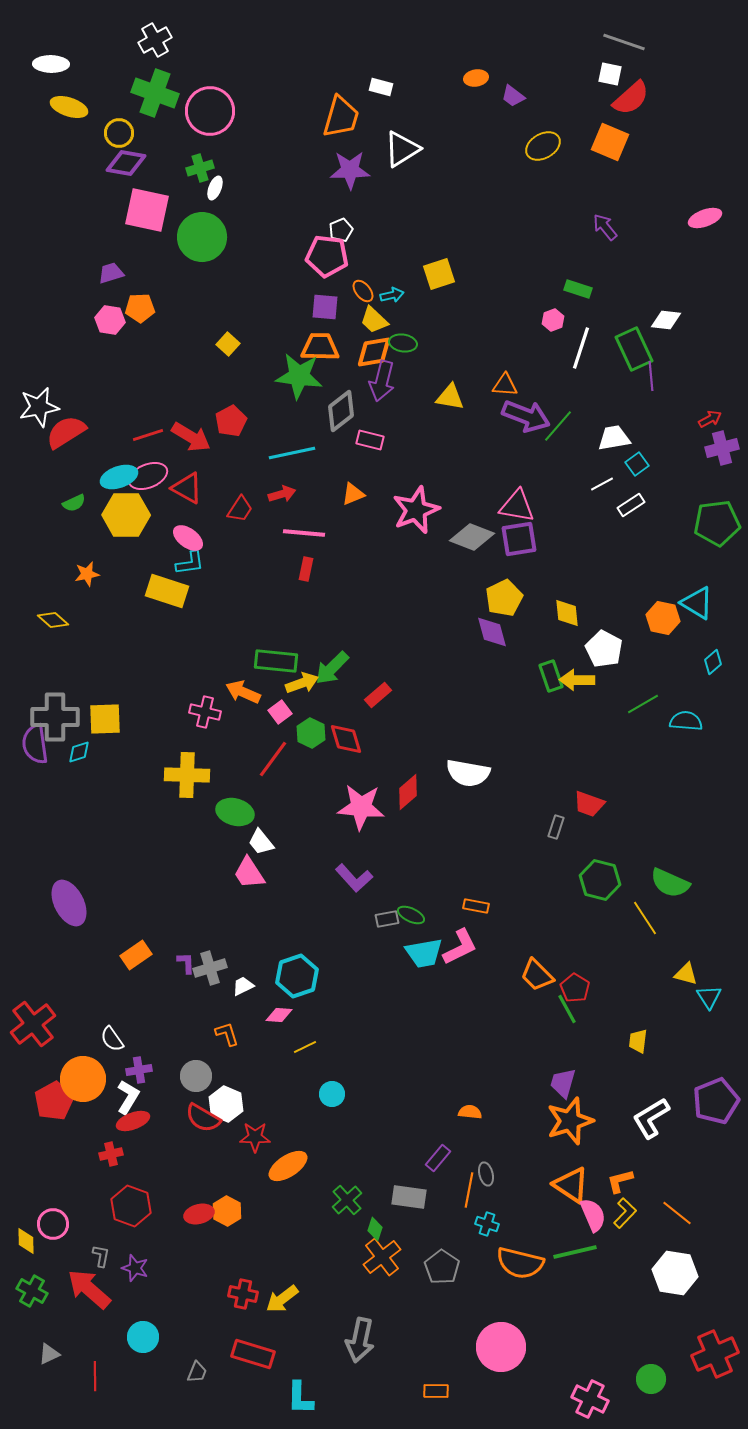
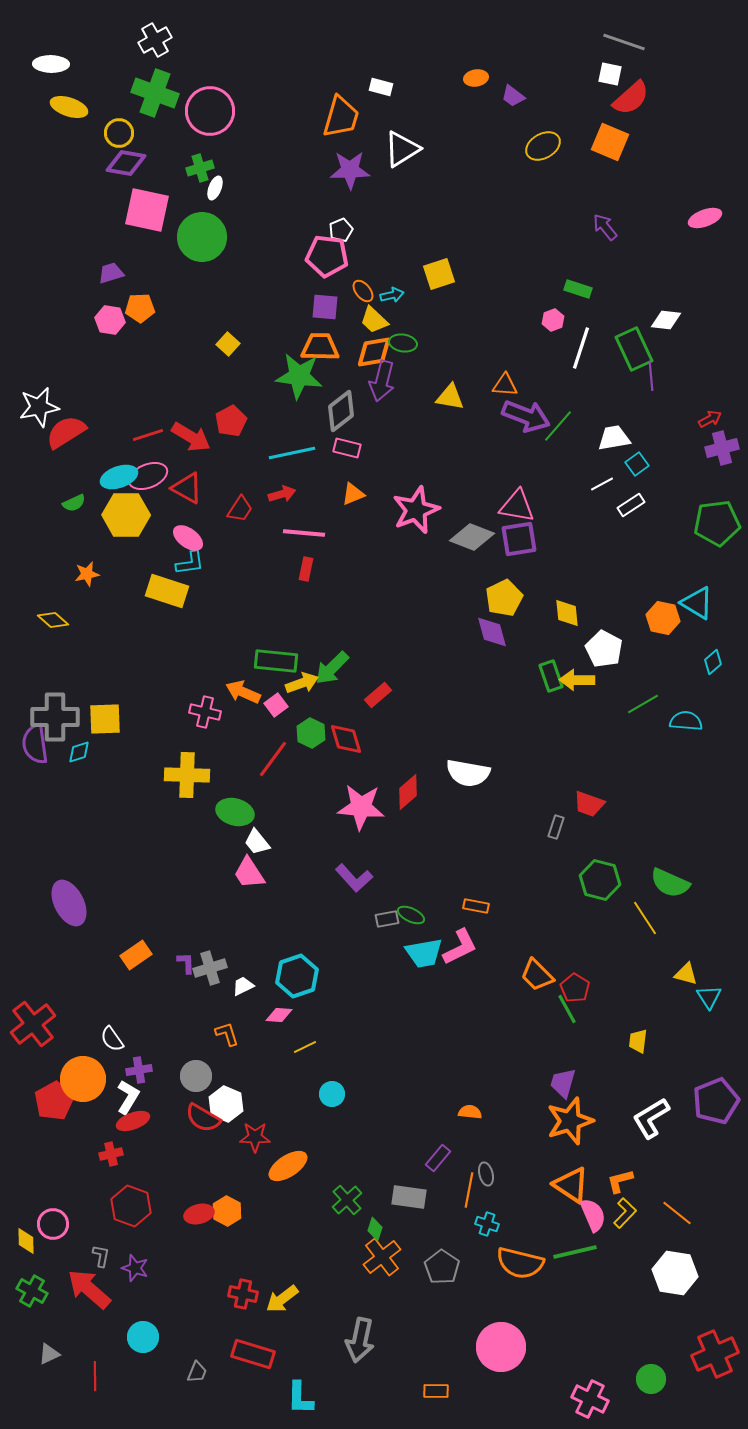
pink rectangle at (370, 440): moved 23 px left, 8 px down
pink square at (280, 712): moved 4 px left, 7 px up
white trapezoid at (261, 842): moved 4 px left
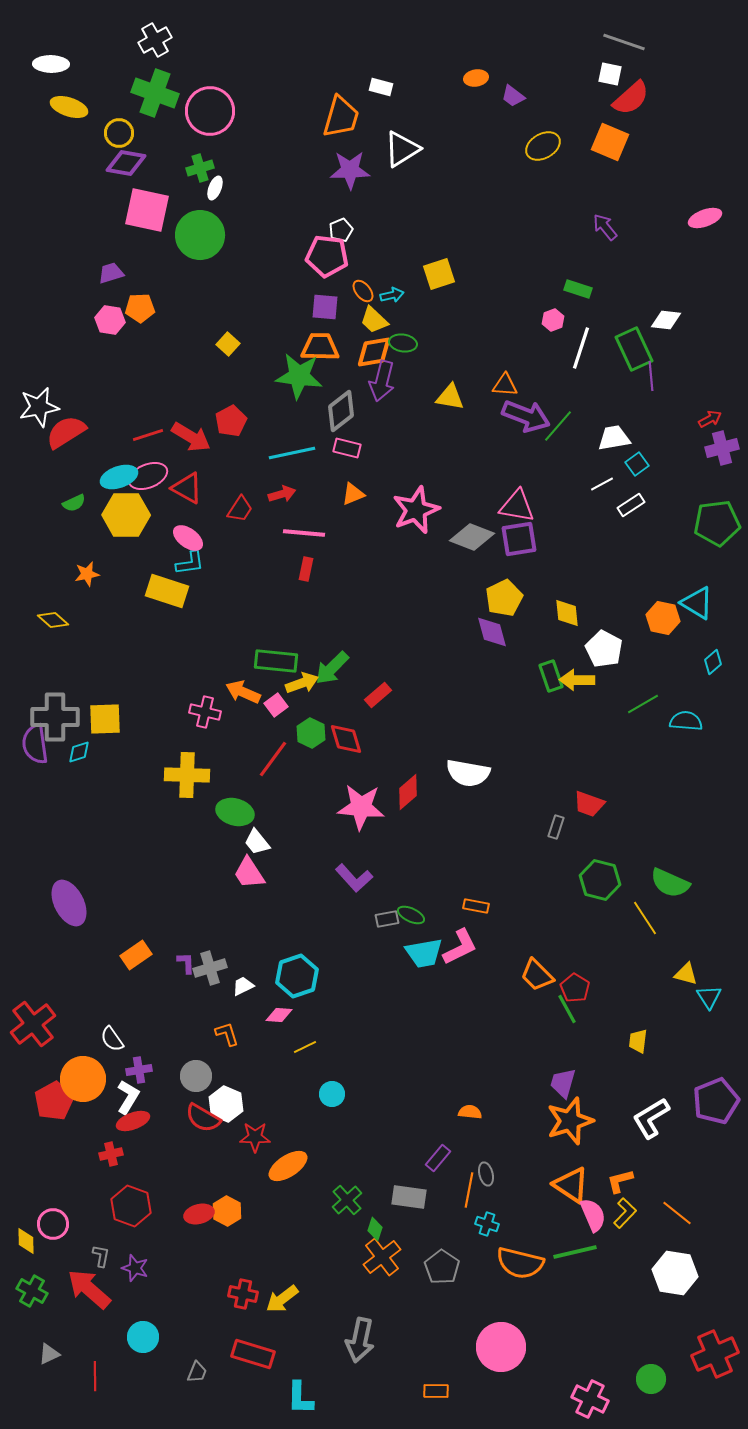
green circle at (202, 237): moved 2 px left, 2 px up
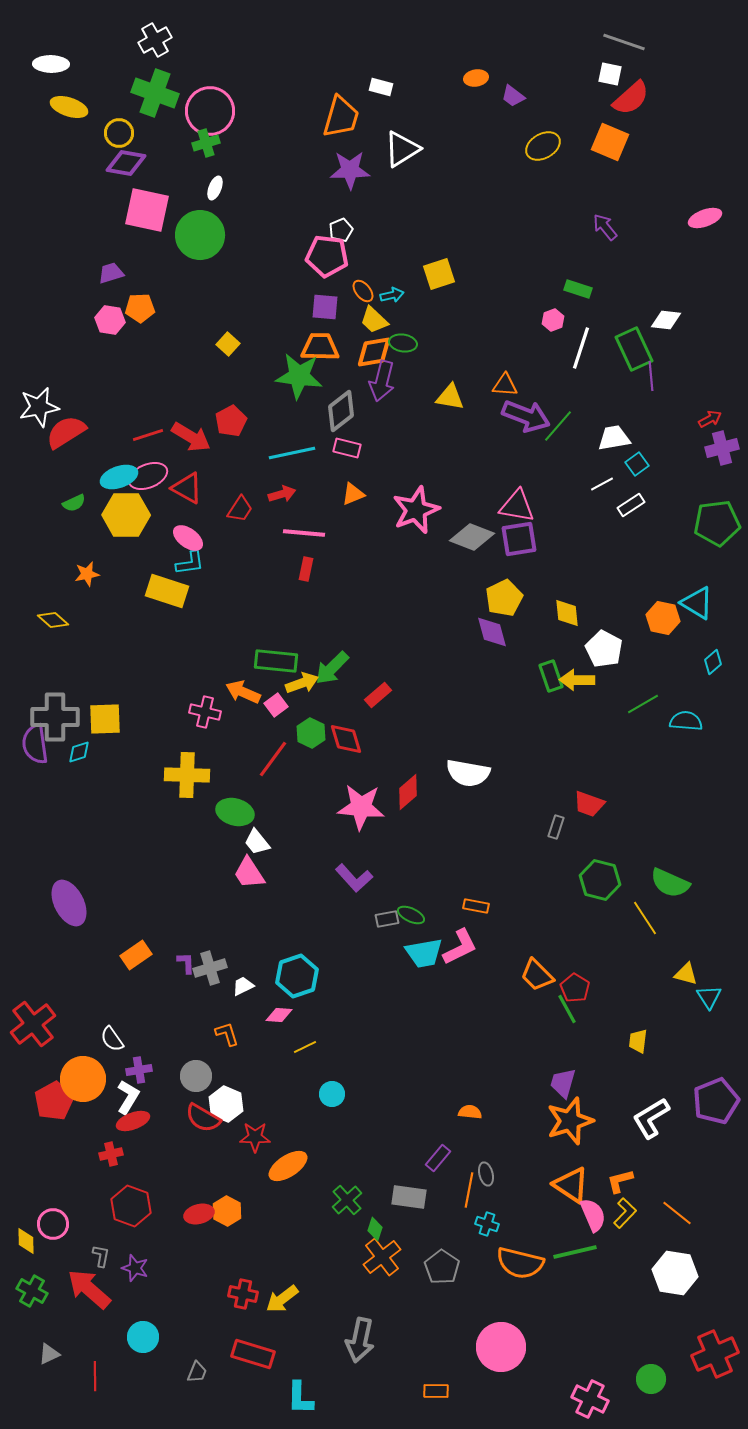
green cross at (200, 168): moved 6 px right, 25 px up
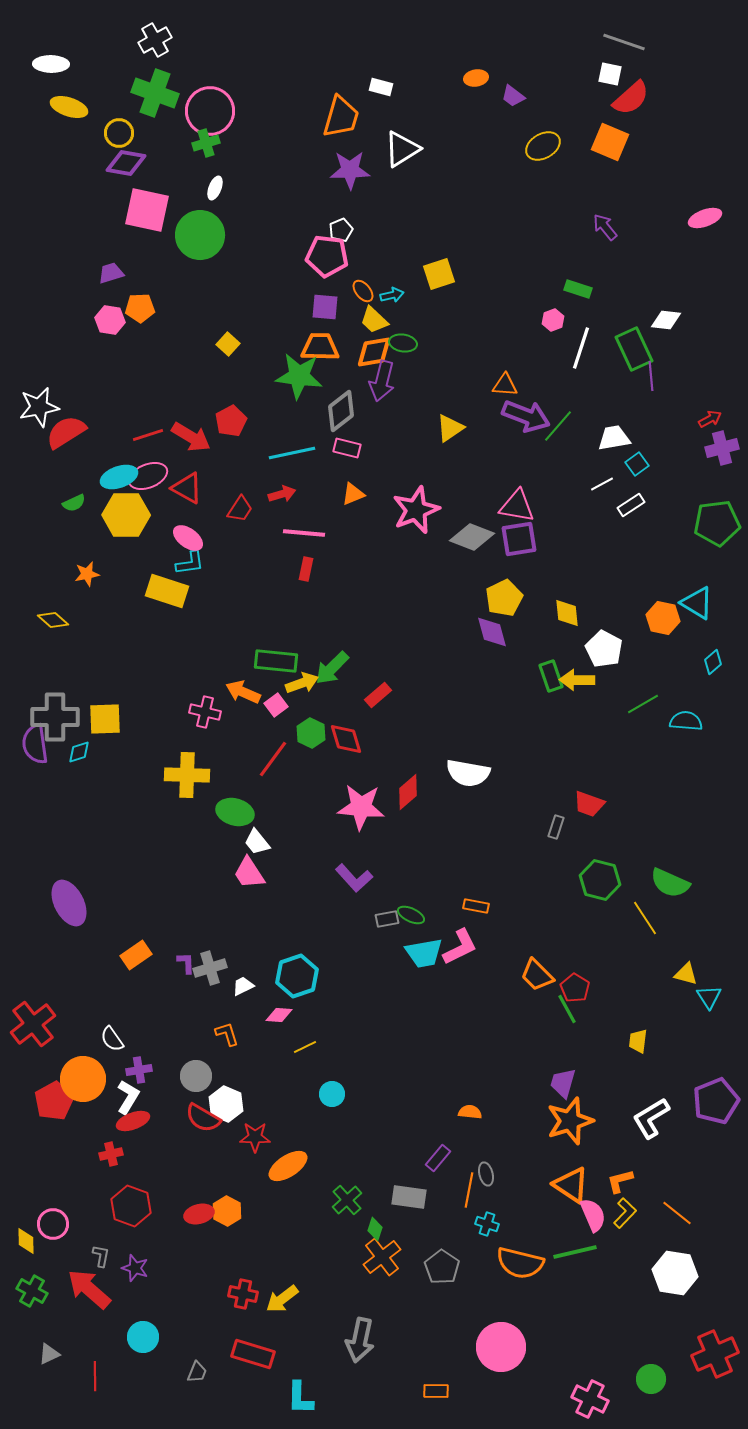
yellow triangle at (450, 397): moved 31 px down; rotated 44 degrees counterclockwise
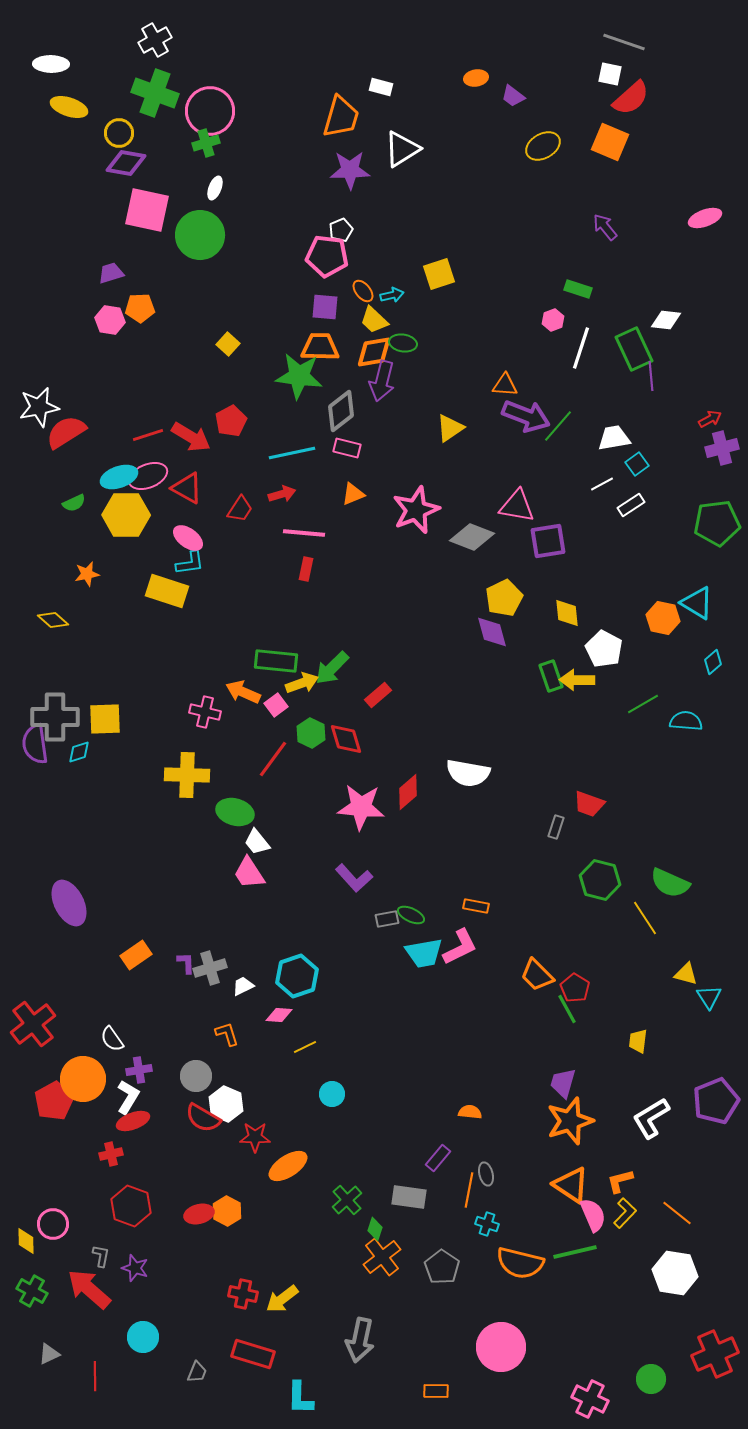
purple square at (519, 539): moved 29 px right, 2 px down
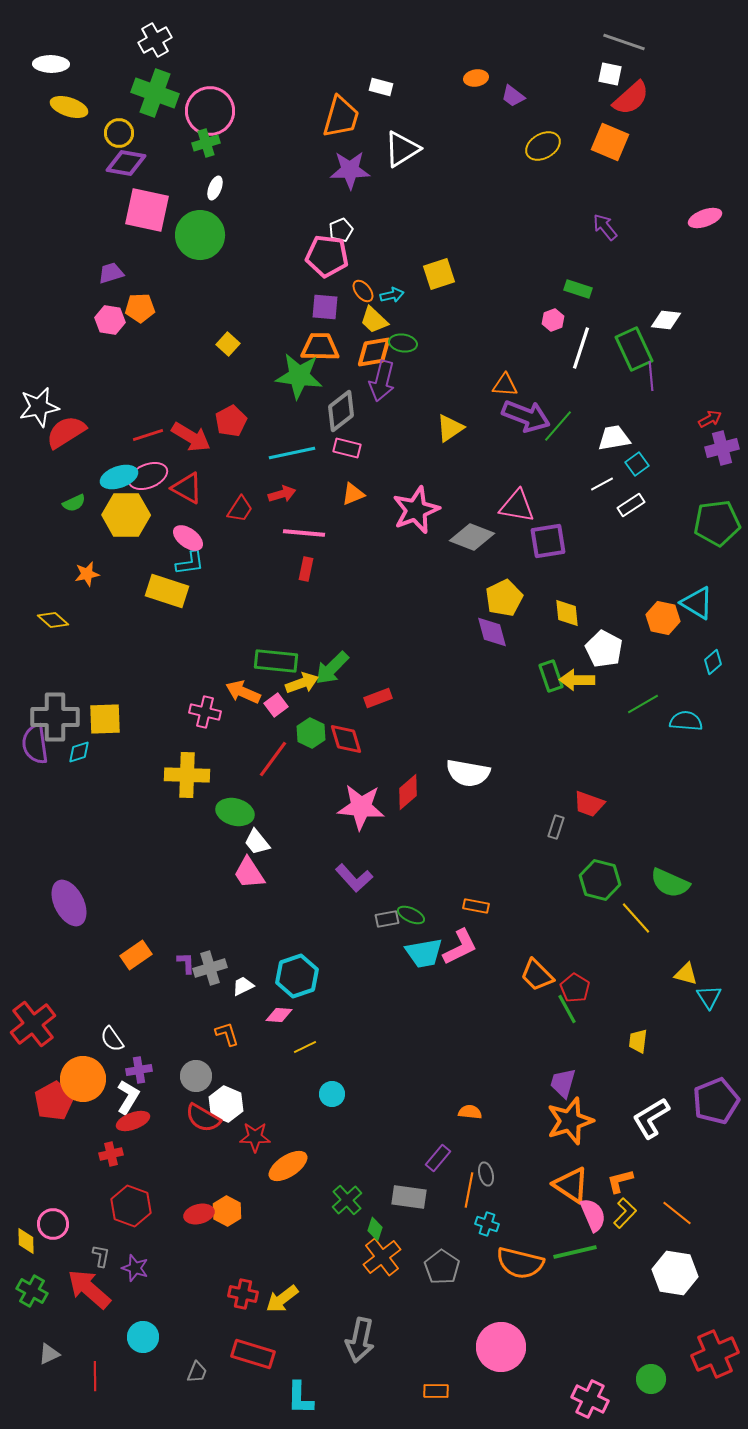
red rectangle at (378, 695): moved 3 px down; rotated 20 degrees clockwise
yellow line at (645, 918): moved 9 px left; rotated 9 degrees counterclockwise
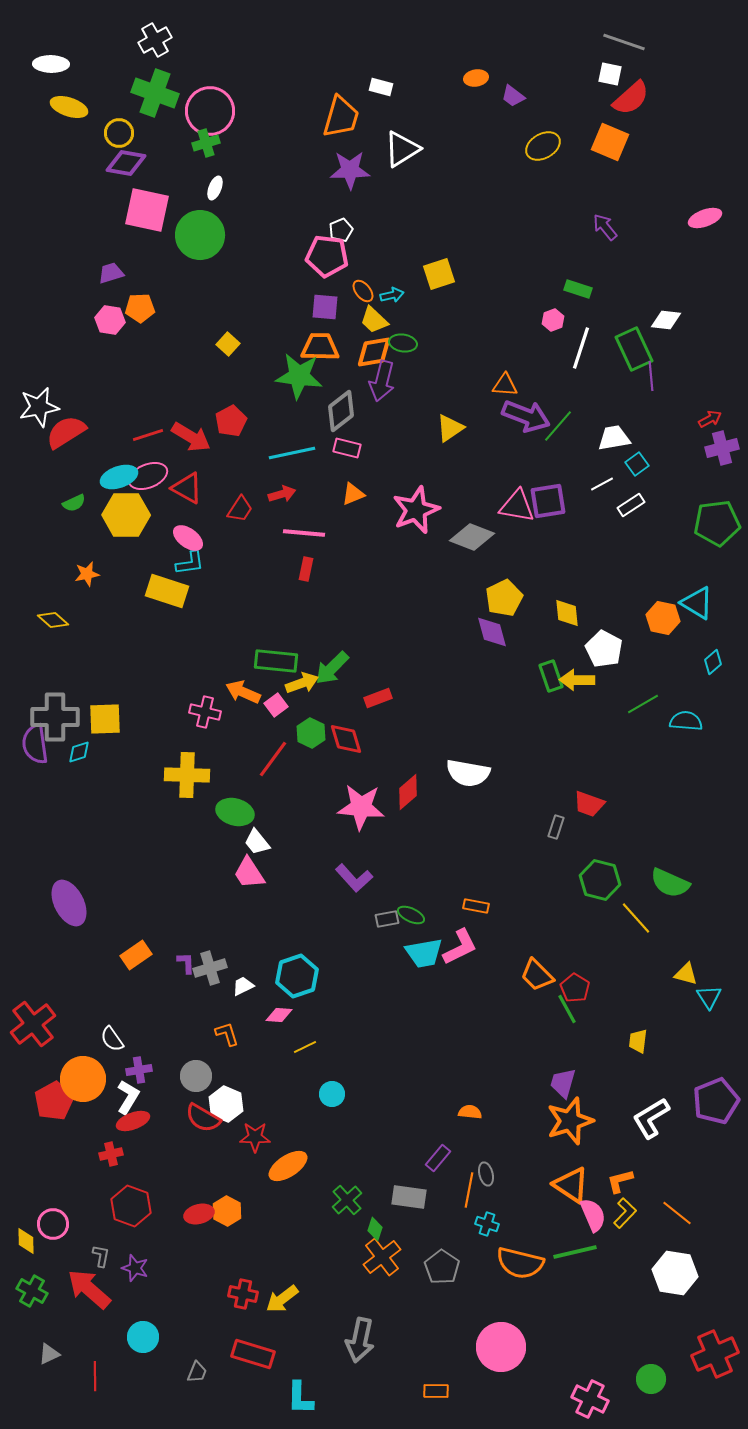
purple square at (548, 541): moved 40 px up
